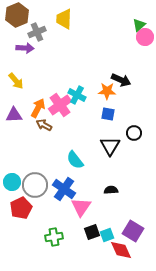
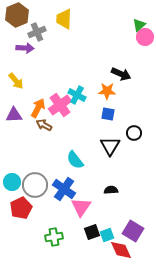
black arrow: moved 6 px up
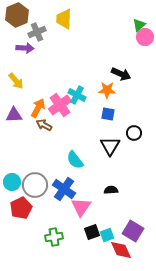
orange star: moved 1 px up
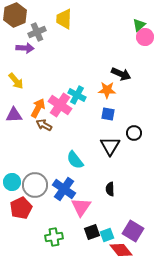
brown hexagon: moved 2 px left
pink cross: rotated 20 degrees counterclockwise
black semicircle: moved 1 px left, 1 px up; rotated 88 degrees counterclockwise
red diamond: rotated 15 degrees counterclockwise
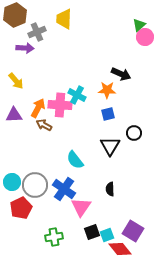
pink cross: rotated 30 degrees counterclockwise
blue square: rotated 24 degrees counterclockwise
red diamond: moved 1 px left, 1 px up
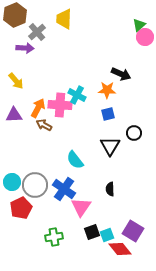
gray cross: rotated 18 degrees counterclockwise
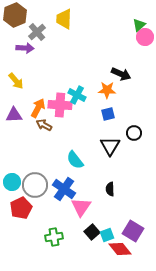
black square: rotated 21 degrees counterclockwise
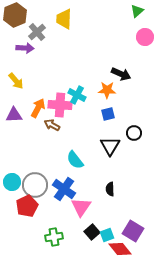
green triangle: moved 2 px left, 14 px up
brown arrow: moved 8 px right
red pentagon: moved 6 px right, 2 px up
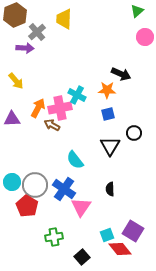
pink cross: moved 3 px down; rotated 15 degrees counterclockwise
purple triangle: moved 2 px left, 4 px down
red pentagon: rotated 15 degrees counterclockwise
black square: moved 10 px left, 25 px down
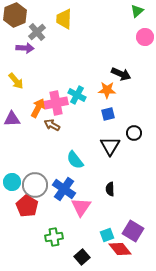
pink cross: moved 4 px left, 5 px up
